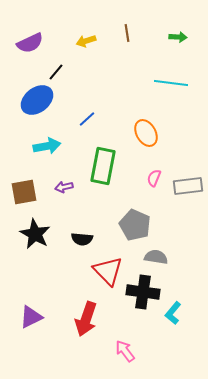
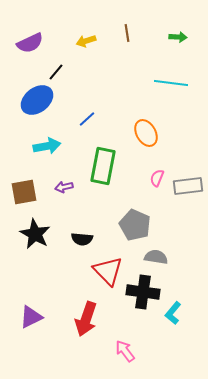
pink semicircle: moved 3 px right
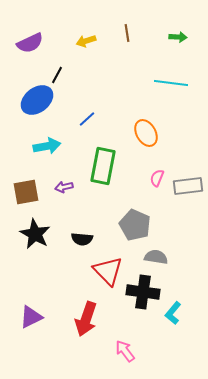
black line: moved 1 px right, 3 px down; rotated 12 degrees counterclockwise
brown square: moved 2 px right
